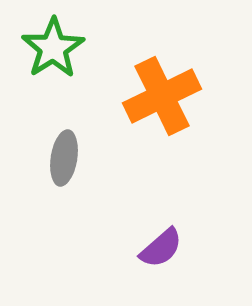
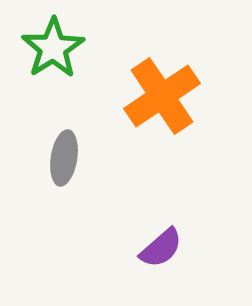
orange cross: rotated 8 degrees counterclockwise
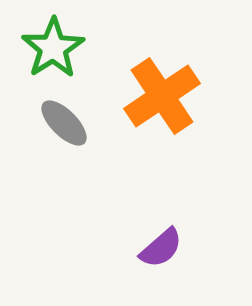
gray ellipse: moved 35 px up; rotated 54 degrees counterclockwise
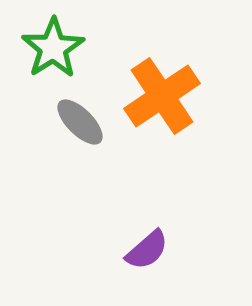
gray ellipse: moved 16 px right, 1 px up
purple semicircle: moved 14 px left, 2 px down
